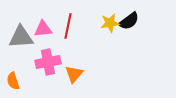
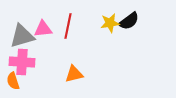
gray triangle: moved 1 px right, 1 px up; rotated 12 degrees counterclockwise
pink cross: moved 26 px left; rotated 15 degrees clockwise
orange triangle: rotated 36 degrees clockwise
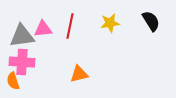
black semicircle: moved 22 px right; rotated 85 degrees counterclockwise
red line: moved 2 px right
gray triangle: rotated 8 degrees clockwise
orange triangle: moved 5 px right
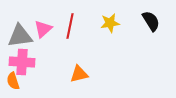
pink triangle: rotated 36 degrees counterclockwise
gray triangle: moved 2 px left
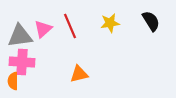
red line: rotated 35 degrees counterclockwise
orange semicircle: rotated 18 degrees clockwise
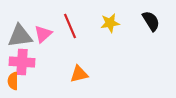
pink triangle: moved 5 px down
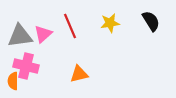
pink cross: moved 4 px right, 4 px down; rotated 10 degrees clockwise
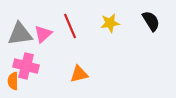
gray triangle: moved 2 px up
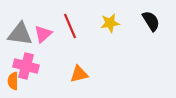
gray triangle: rotated 16 degrees clockwise
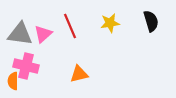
black semicircle: rotated 15 degrees clockwise
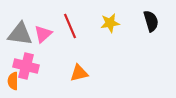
orange triangle: moved 1 px up
